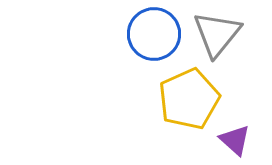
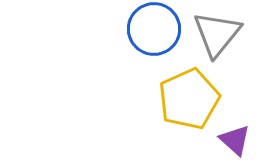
blue circle: moved 5 px up
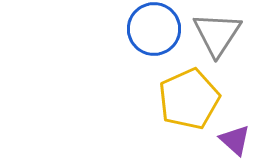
gray triangle: rotated 6 degrees counterclockwise
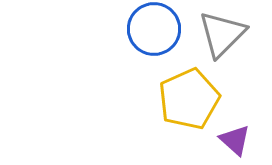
gray triangle: moved 5 px right; rotated 12 degrees clockwise
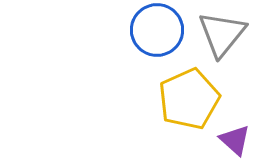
blue circle: moved 3 px right, 1 px down
gray triangle: rotated 6 degrees counterclockwise
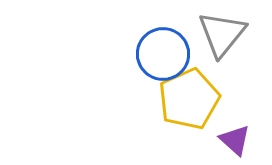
blue circle: moved 6 px right, 24 px down
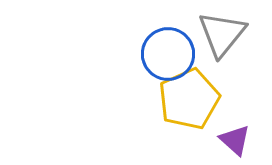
blue circle: moved 5 px right
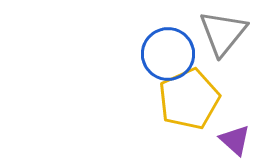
gray triangle: moved 1 px right, 1 px up
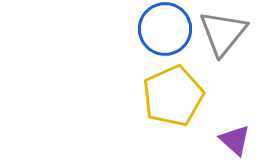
blue circle: moved 3 px left, 25 px up
yellow pentagon: moved 16 px left, 3 px up
